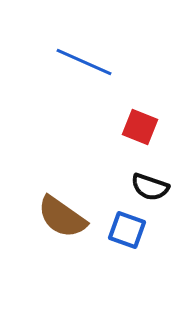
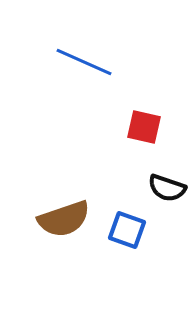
red square: moved 4 px right; rotated 9 degrees counterclockwise
black semicircle: moved 17 px right, 1 px down
brown semicircle: moved 2 px right, 2 px down; rotated 54 degrees counterclockwise
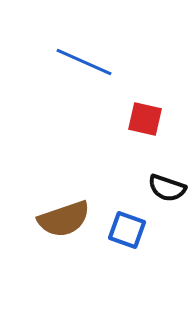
red square: moved 1 px right, 8 px up
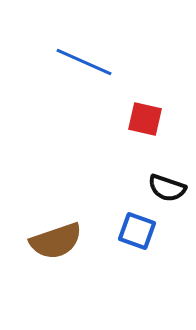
brown semicircle: moved 8 px left, 22 px down
blue square: moved 10 px right, 1 px down
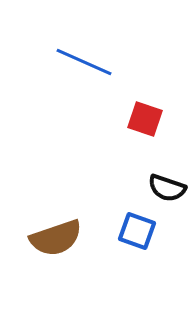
red square: rotated 6 degrees clockwise
brown semicircle: moved 3 px up
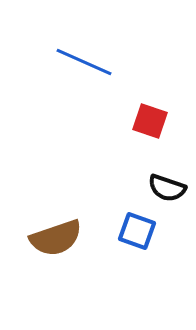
red square: moved 5 px right, 2 px down
